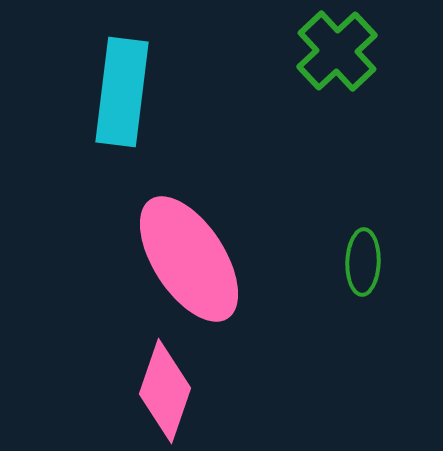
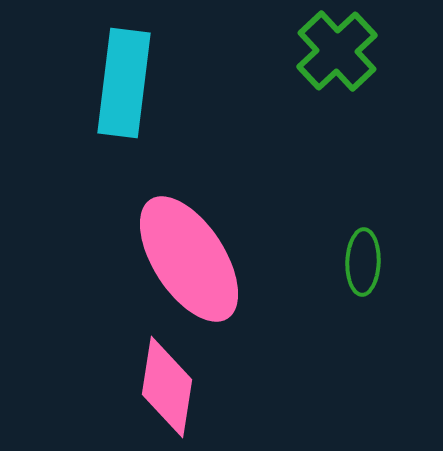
cyan rectangle: moved 2 px right, 9 px up
pink diamond: moved 2 px right, 4 px up; rotated 10 degrees counterclockwise
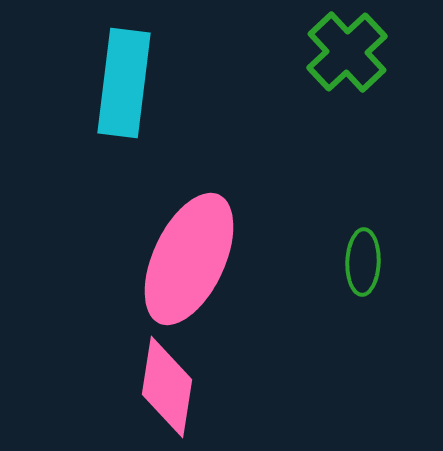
green cross: moved 10 px right, 1 px down
pink ellipse: rotated 58 degrees clockwise
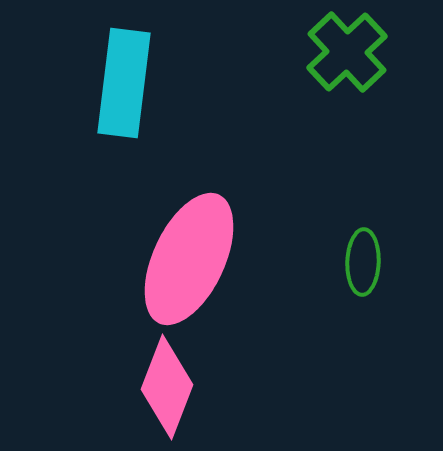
pink diamond: rotated 12 degrees clockwise
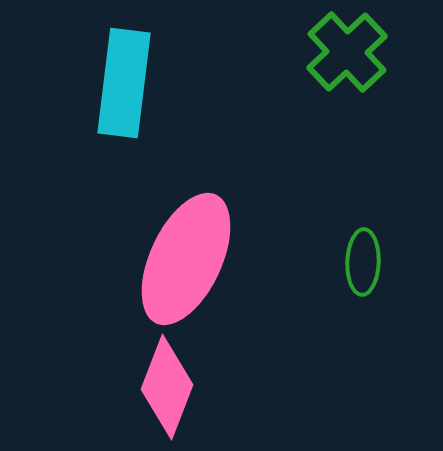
pink ellipse: moved 3 px left
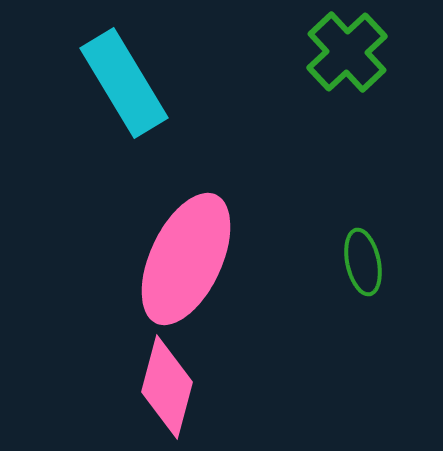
cyan rectangle: rotated 38 degrees counterclockwise
green ellipse: rotated 14 degrees counterclockwise
pink diamond: rotated 6 degrees counterclockwise
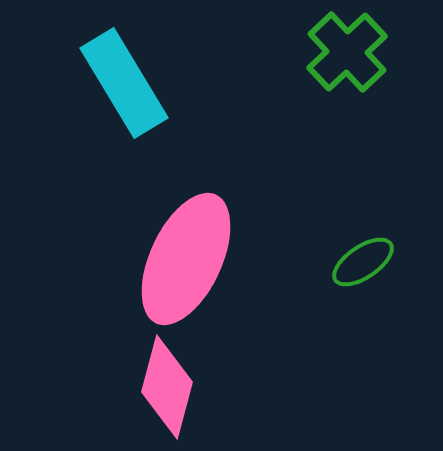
green ellipse: rotated 68 degrees clockwise
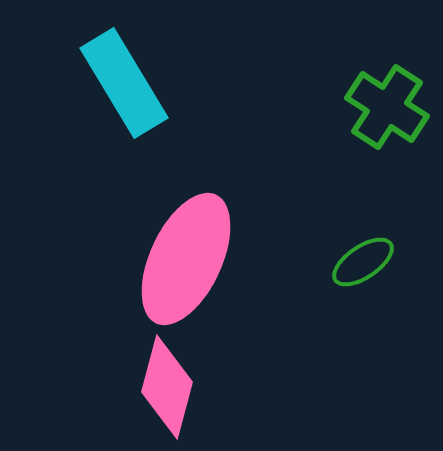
green cross: moved 40 px right, 55 px down; rotated 14 degrees counterclockwise
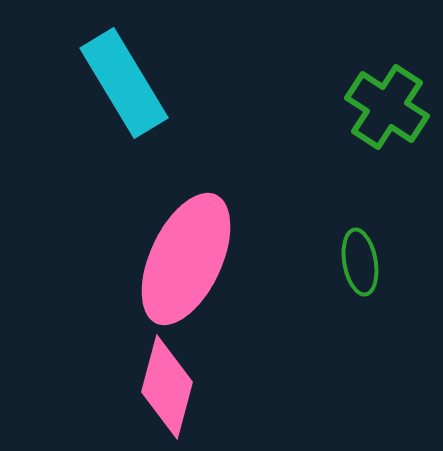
green ellipse: moved 3 px left; rotated 66 degrees counterclockwise
